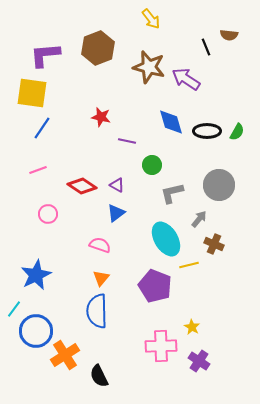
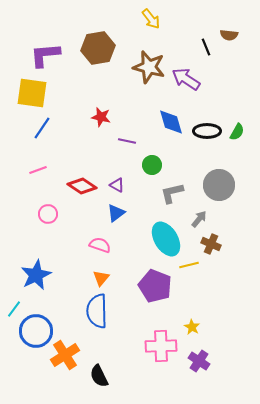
brown hexagon: rotated 12 degrees clockwise
brown cross: moved 3 px left
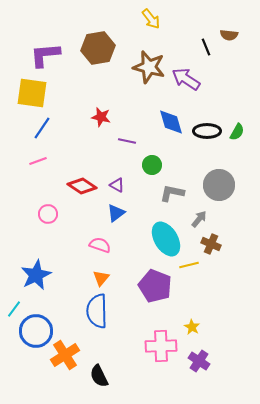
pink line: moved 9 px up
gray L-shape: rotated 25 degrees clockwise
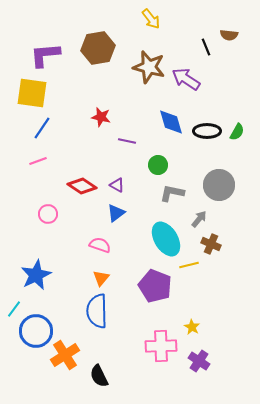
green circle: moved 6 px right
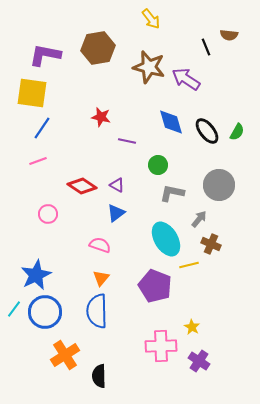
purple L-shape: rotated 16 degrees clockwise
black ellipse: rotated 52 degrees clockwise
blue circle: moved 9 px right, 19 px up
black semicircle: rotated 25 degrees clockwise
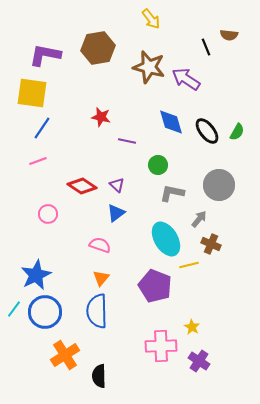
purple triangle: rotated 14 degrees clockwise
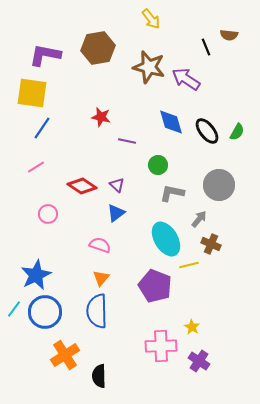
pink line: moved 2 px left, 6 px down; rotated 12 degrees counterclockwise
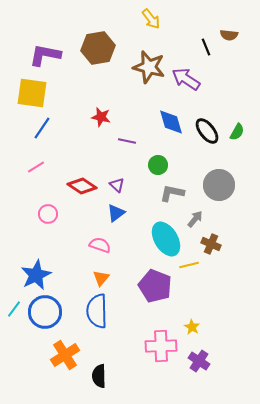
gray arrow: moved 4 px left
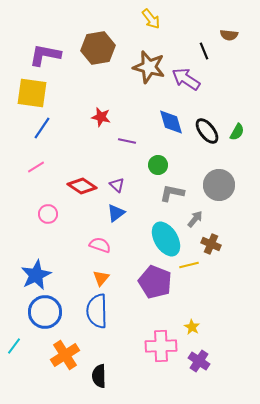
black line: moved 2 px left, 4 px down
purple pentagon: moved 4 px up
cyan line: moved 37 px down
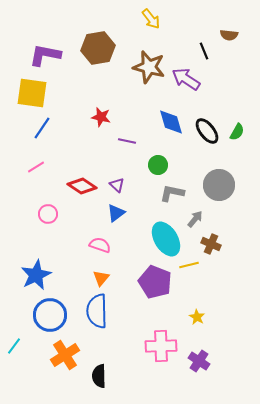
blue circle: moved 5 px right, 3 px down
yellow star: moved 5 px right, 10 px up
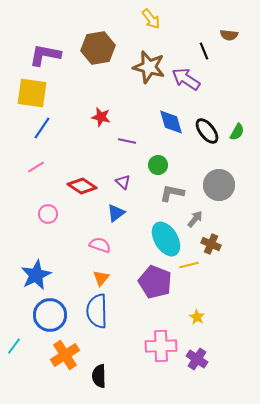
purple triangle: moved 6 px right, 3 px up
purple cross: moved 2 px left, 2 px up
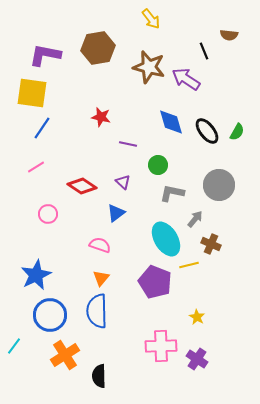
purple line: moved 1 px right, 3 px down
